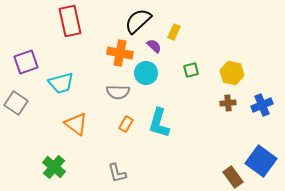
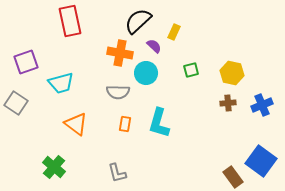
orange rectangle: moved 1 px left; rotated 21 degrees counterclockwise
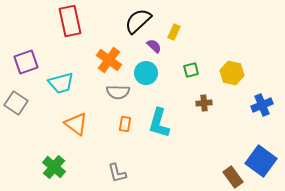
orange cross: moved 11 px left, 7 px down; rotated 25 degrees clockwise
brown cross: moved 24 px left
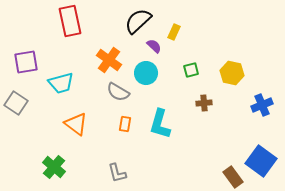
purple square: rotated 10 degrees clockwise
gray semicircle: rotated 30 degrees clockwise
cyan L-shape: moved 1 px right, 1 px down
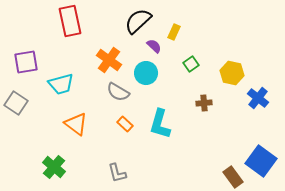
green square: moved 6 px up; rotated 21 degrees counterclockwise
cyan trapezoid: moved 1 px down
blue cross: moved 4 px left, 7 px up; rotated 30 degrees counterclockwise
orange rectangle: rotated 56 degrees counterclockwise
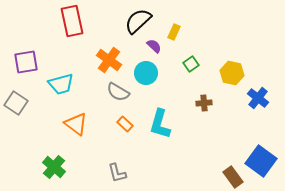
red rectangle: moved 2 px right
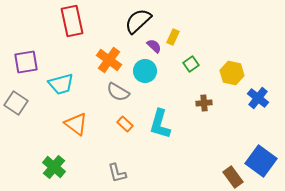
yellow rectangle: moved 1 px left, 5 px down
cyan circle: moved 1 px left, 2 px up
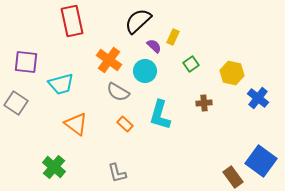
purple square: rotated 15 degrees clockwise
cyan L-shape: moved 9 px up
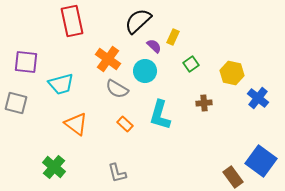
orange cross: moved 1 px left, 1 px up
gray semicircle: moved 1 px left, 3 px up
gray square: rotated 20 degrees counterclockwise
